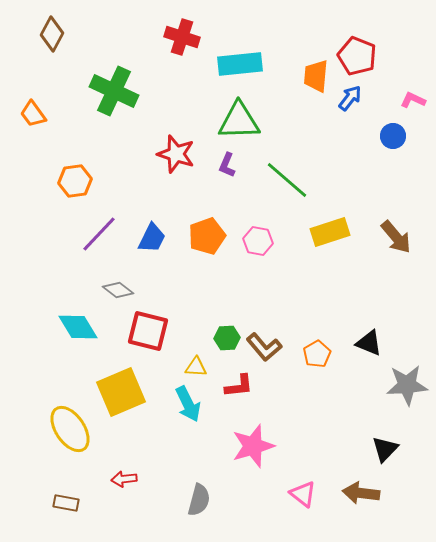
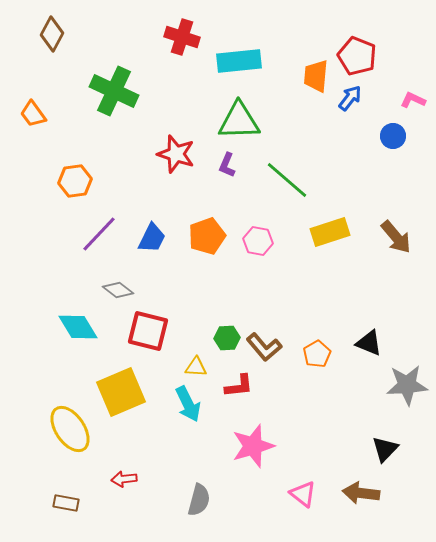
cyan rectangle at (240, 64): moved 1 px left, 3 px up
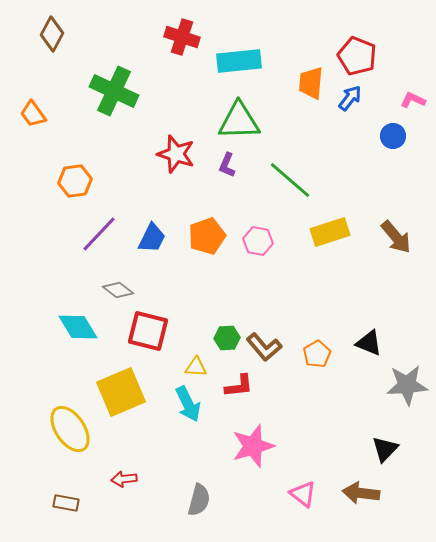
orange trapezoid at (316, 76): moved 5 px left, 7 px down
green line at (287, 180): moved 3 px right
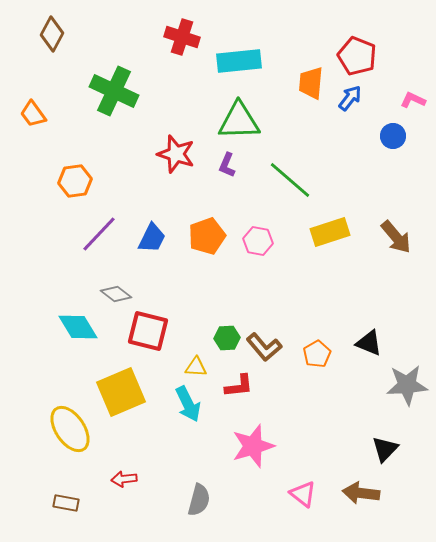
gray diamond at (118, 290): moved 2 px left, 4 px down
